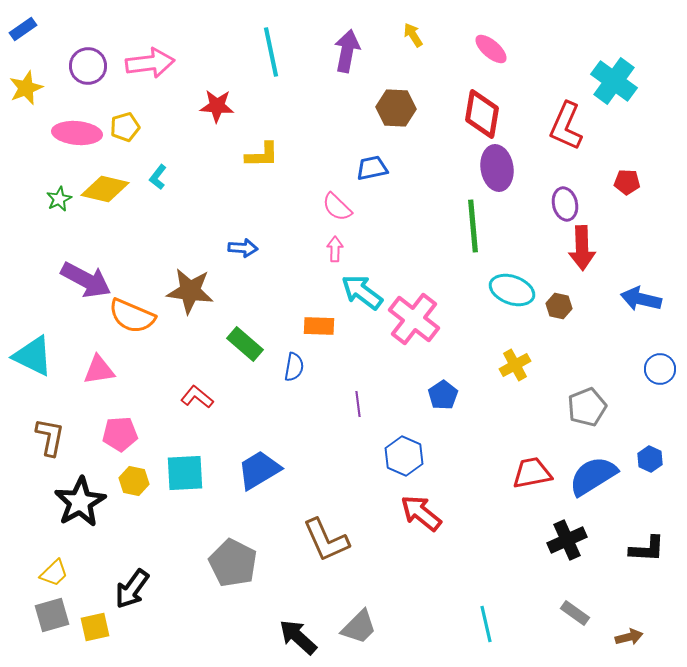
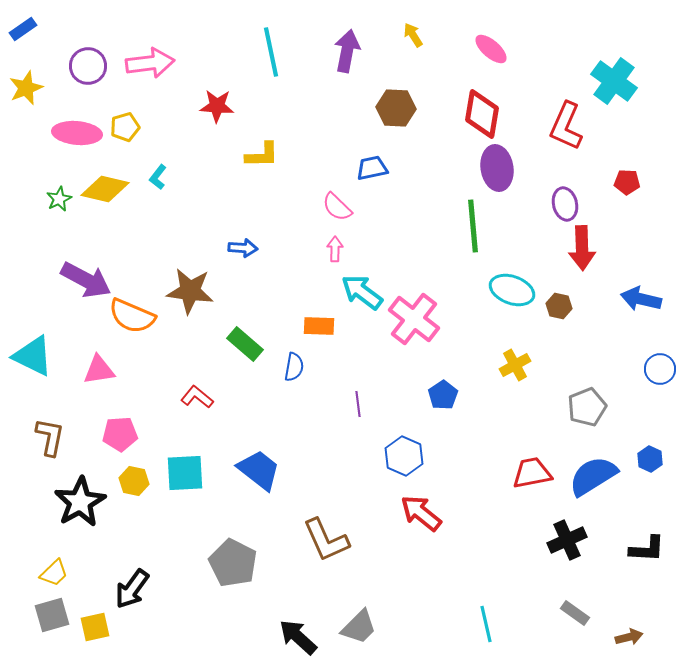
blue trapezoid at (259, 470): rotated 69 degrees clockwise
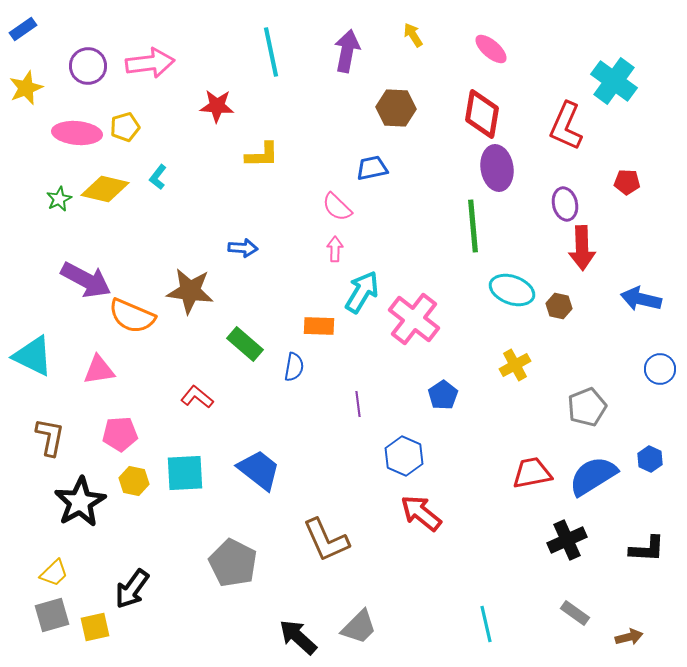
cyan arrow at (362, 292): rotated 84 degrees clockwise
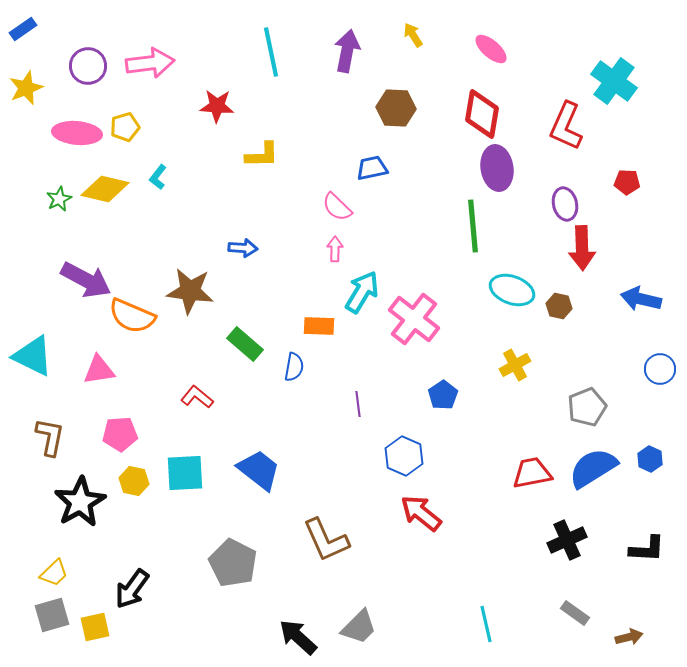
blue semicircle at (593, 476): moved 8 px up
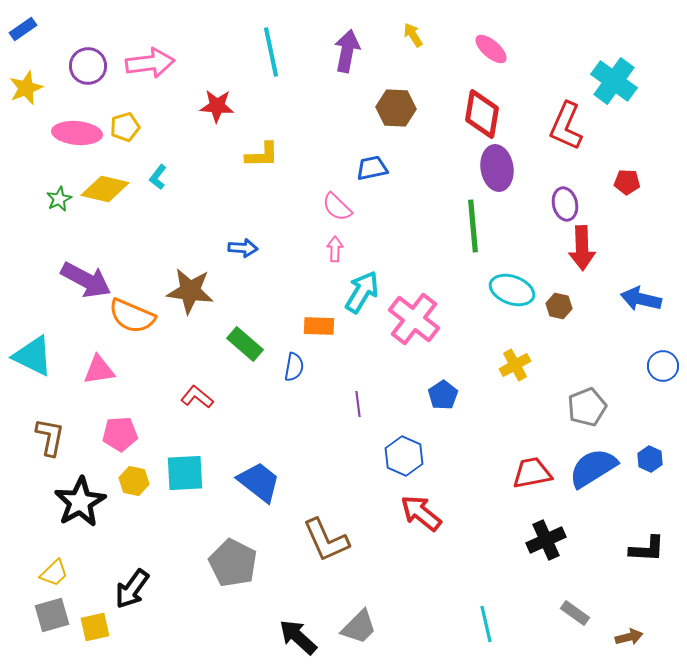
blue circle at (660, 369): moved 3 px right, 3 px up
blue trapezoid at (259, 470): moved 12 px down
black cross at (567, 540): moved 21 px left
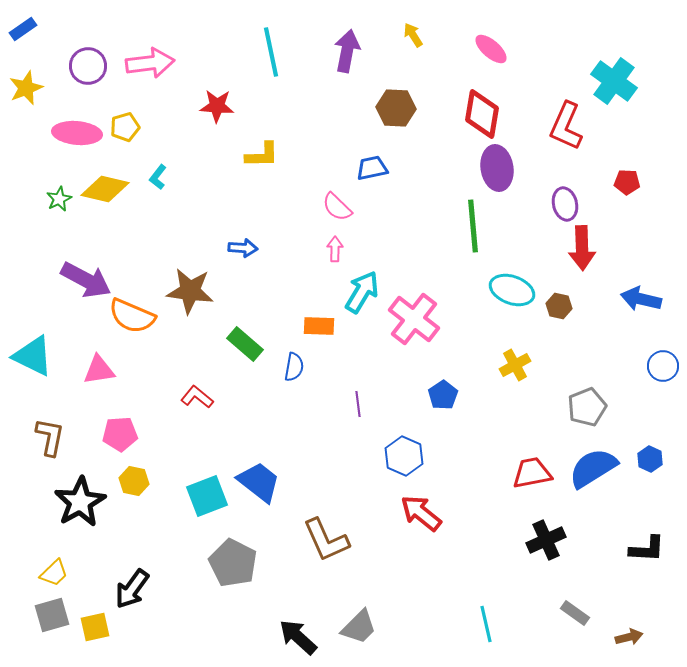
cyan square at (185, 473): moved 22 px right, 23 px down; rotated 18 degrees counterclockwise
